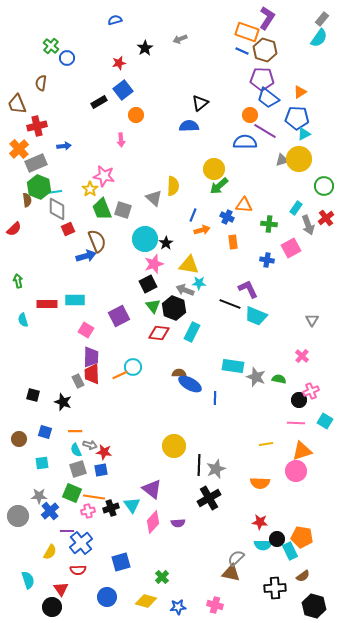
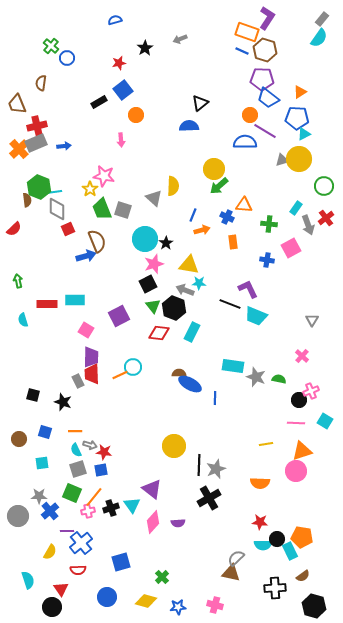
gray rectangle at (36, 163): moved 20 px up
orange line at (94, 497): rotated 60 degrees counterclockwise
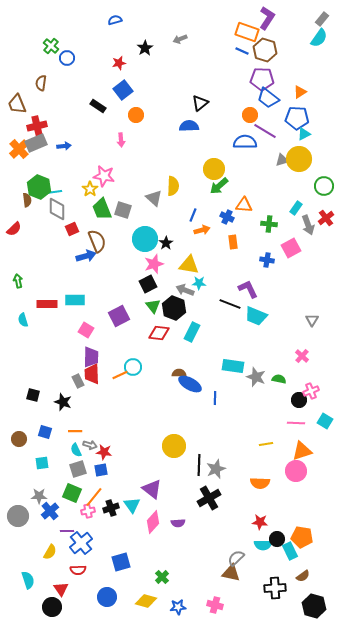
black rectangle at (99, 102): moved 1 px left, 4 px down; rotated 63 degrees clockwise
red square at (68, 229): moved 4 px right
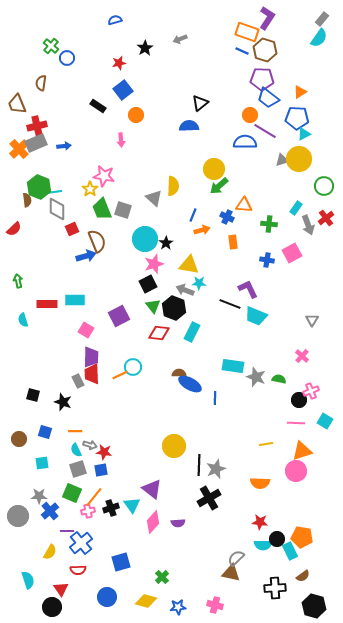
pink square at (291, 248): moved 1 px right, 5 px down
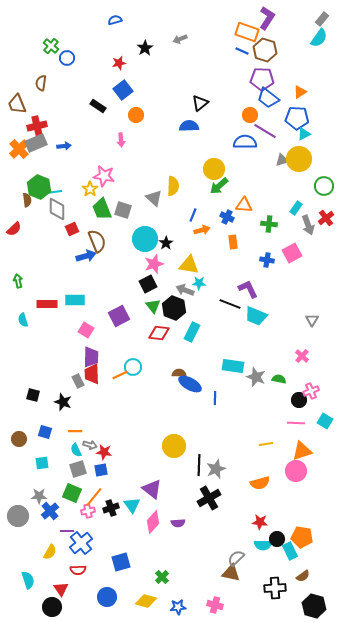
orange semicircle at (260, 483): rotated 18 degrees counterclockwise
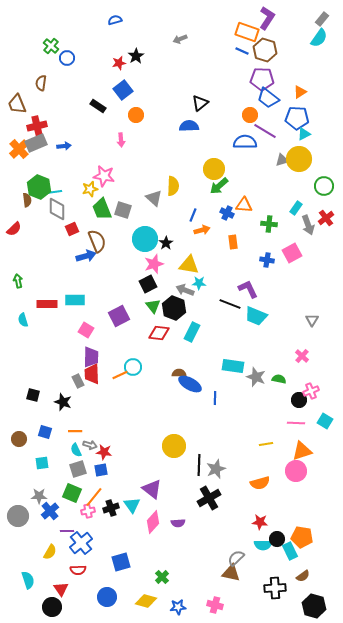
black star at (145, 48): moved 9 px left, 8 px down
yellow star at (90, 189): rotated 21 degrees clockwise
blue cross at (227, 217): moved 4 px up
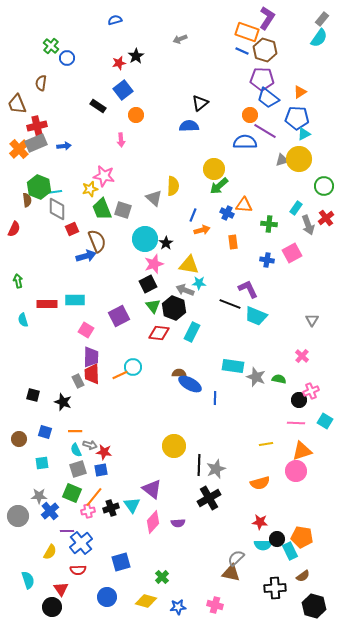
red semicircle at (14, 229): rotated 21 degrees counterclockwise
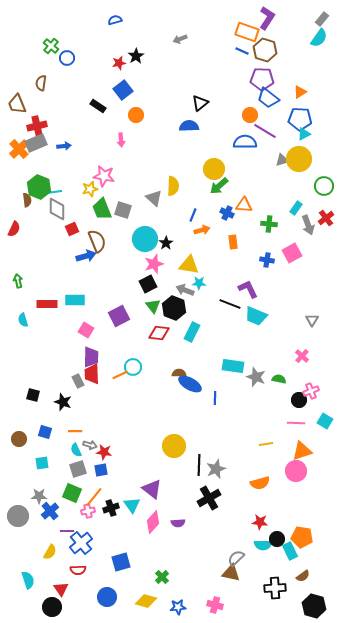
blue pentagon at (297, 118): moved 3 px right, 1 px down
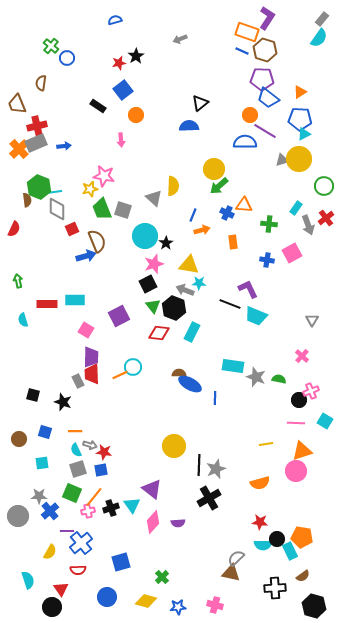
cyan circle at (145, 239): moved 3 px up
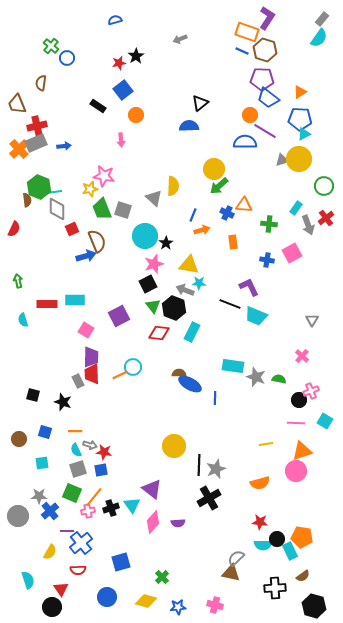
purple L-shape at (248, 289): moved 1 px right, 2 px up
